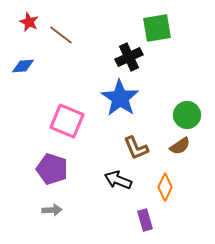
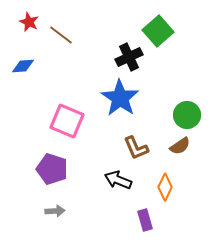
green square: moved 1 px right, 3 px down; rotated 32 degrees counterclockwise
gray arrow: moved 3 px right, 1 px down
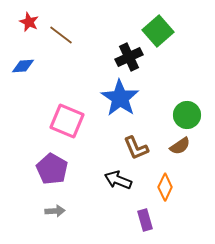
purple pentagon: rotated 12 degrees clockwise
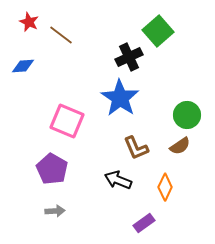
purple rectangle: moved 1 px left, 3 px down; rotated 70 degrees clockwise
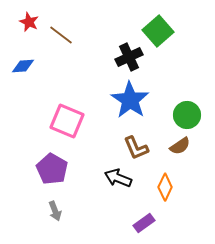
blue star: moved 10 px right, 2 px down
black arrow: moved 2 px up
gray arrow: rotated 72 degrees clockwise
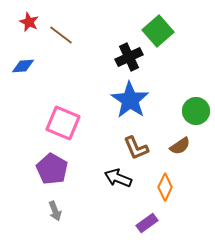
green circle: moved 9 px right, 4 px up
pink square: moved 4 px left, 2 px down
purple rectangle: moved 3 px right
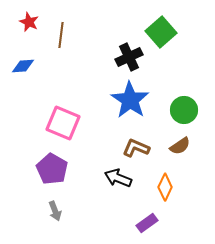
green square: moved 3 px right, 1 px down
brown line: rotated 60 degrees clockwise
green circle: moved 12 px left, 1 px up
brown L-shape: rotated 136 degrees clockwise
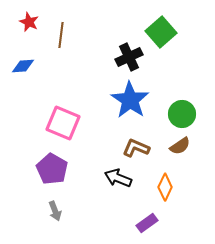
green circle: moved 2 px left, 4 px down
